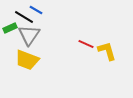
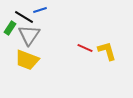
blue line: moved 4 px right; rotated 48 degrees counterclockwise
green rectangle: rotated 32 degrees counterclockwise
red line: moved 1 px left, 4 px down
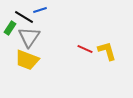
gray triangle: moved 2 px down
red line: moved 1 px down
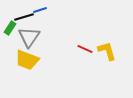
black line: rotated 48 degrees counterclockwise
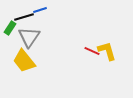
red line: moved 7 px right, 2 px down
yellow trapezoid: moved 3 px left, 1 px down; rotated 30 degrees clockwise
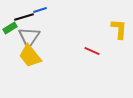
green rectangle: rotated 24 degrees clockwise
yellow L-shape: moved 12 px right, 22 px up; rotated 20 degrees clockwise
yellow trapezoid: moved 6 px right, 5 px up
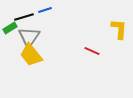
blue line: moved 5 px right
yellow trapezoid: moved 1 px right, 1 px up
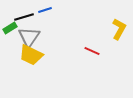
yellow L-shape: rotated 25 degrees clockwise
yellow trapezoid: rotated 25 degrees counterclockwise
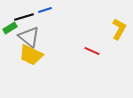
gray triangle: rotated 25 degrees counterclockwise
